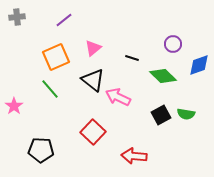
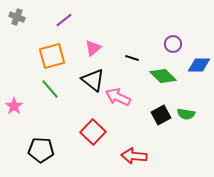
gray cross: rotated 28 degrees clockwise
orange square: moved 4 px left, 1 px up; rotated 8 degrees clockwise
blue diamond: rotated 20 degrees clockwise
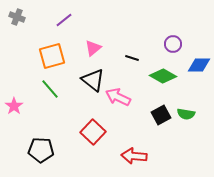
green diamond: rotated 16 degrees counterclockwise
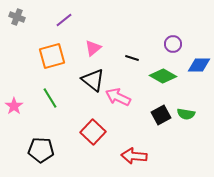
green line: moved 9 px down; rotated 10 degrees clockwise
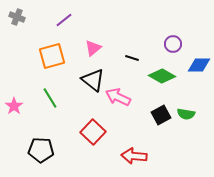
green diamond: moved 1 px left
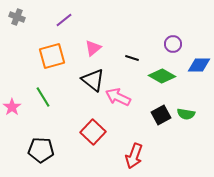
green line: moved 7 px left, 1 px up
pink star: moved 2 px left, 1 px down
red arrow: rotated 75 degrees counterclockwise
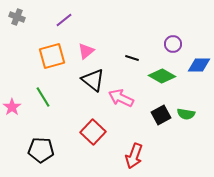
pink triangle: moved 7 px left, 3 px down
pink arrow: moved 3 px right, 1 px down
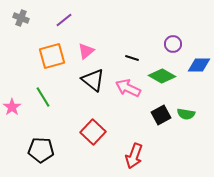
gray cross: moved 4 px right, 1 px down
pink arrow: moved 7 px right, 10 px up
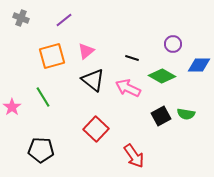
black square: moved 1 px down
red square: moved 3 px right, 3 px up
red arrow: rotated 55 degrees counterclockwise
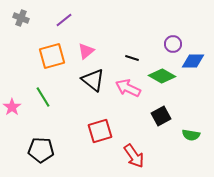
blue diamond: moved 6 px left, 4 px up
green semicircle: moved 5 px right, 21 px down
red square: moved 4 px right, 2 px down; rotated 30 degrees clockwise
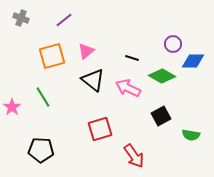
red square: moved 2 px up
